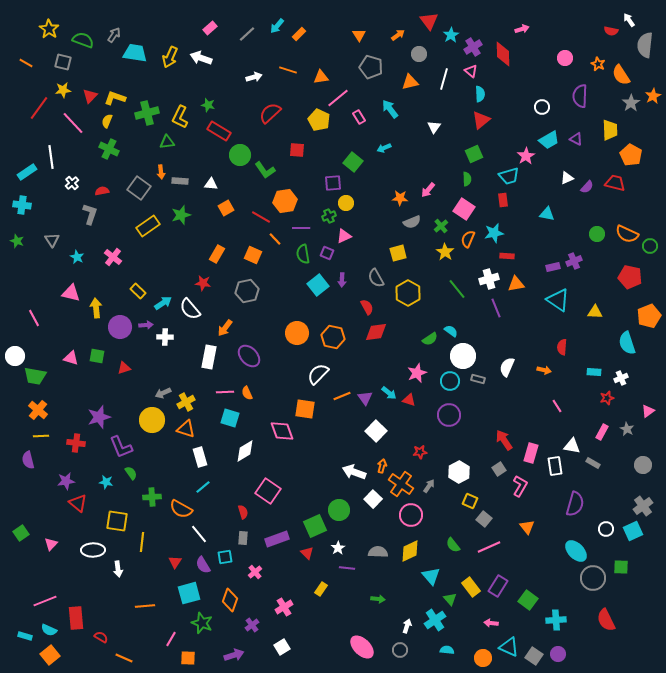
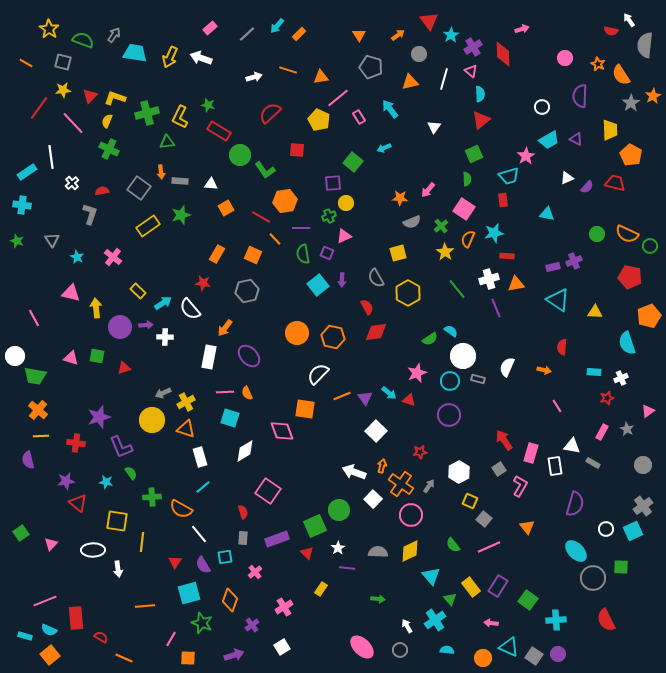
white arrow at (407, 626): rotated 48 degrees counterclockwise
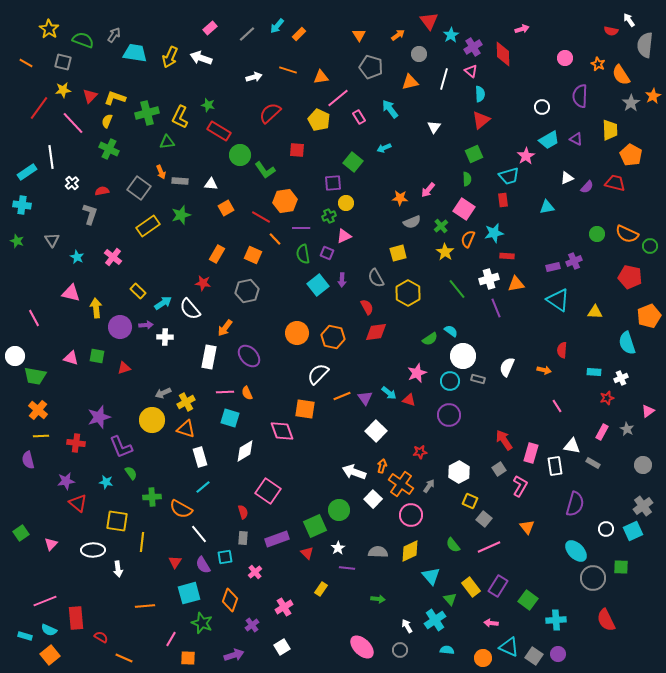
orange arrow at (161, 172): rotated 16 degrees counterclockwise
cyan triangle at (547, 214): moved 7 px up; rotated 21 degrees counterclockwise
red semicircle at (562, 347): moved 3 px down
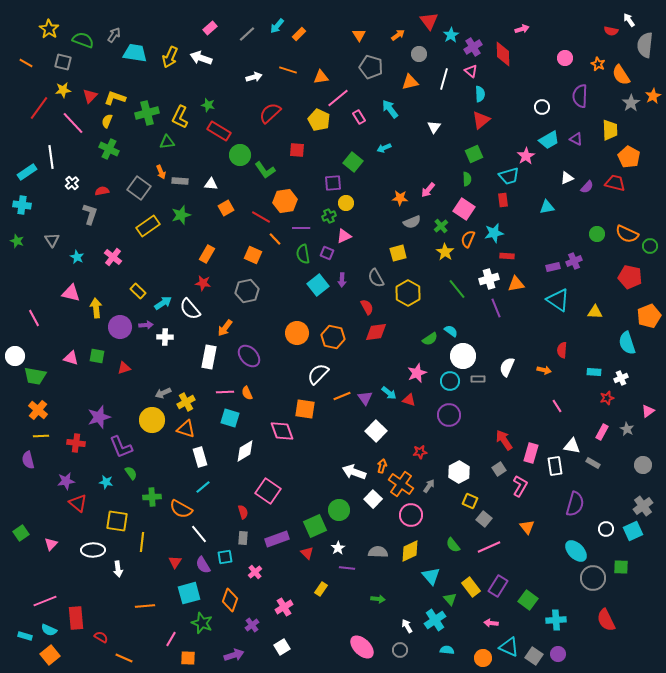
orange pentagon at (631, 155): moved 2 px left, 2 px down
orange rectangle at (217, 254): moved 10 px left
gray rectangle at (478, 379): rotated 16 degrees counterclockwise
